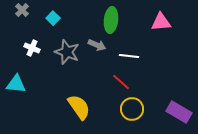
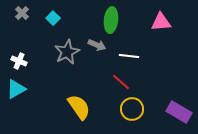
gray cross: moved 3 px down
white cross: moved 13 px left, 13 px down
gray star: rotated 25 degrees clockwise
cyan triangle: moved 5 px down; rotated 35 degrees counterclockwise
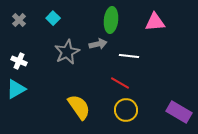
gray cross: moved 3 px left, 7 px down
pink triangle: moved 6 px left
gray arrow: moved 1 px right, 1 px up; rotated 36 degrees counterclockwise
red line: moved 1 px left, 1 px down; rotated 12 degrees counterclockwise
yellow circle: moved 6 px left, 1 px down
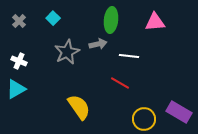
gray cross: moved 1 px down
yellow circle: moved 18 px right, 9 px down
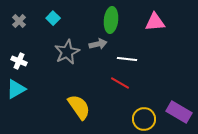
white line: moved 2 px left, 3 px down
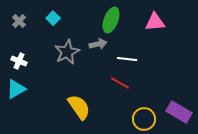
green ellipse: rotated 15 degrees clockwise
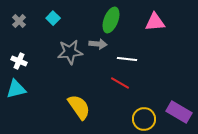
gray arrow: rotated 18 degrees clockwise
gray star: moved 3 px right; rotated 20 degrees clockwise
cyan triangle: rotated 15 degrees clockwise
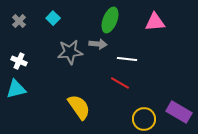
green ellipse: moved 1 px left
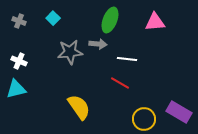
gray cross: rotated 24 degrees counterclockwise
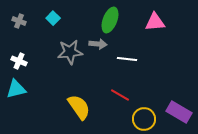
red line: moved 12 px down
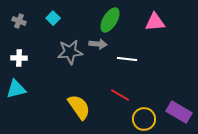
green ellipse: rotated 10 degrees clockwise
white cross: moved 3 px up; rotated 21 degrees counterclockwise
